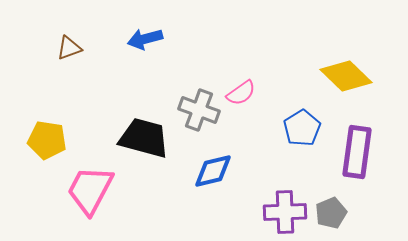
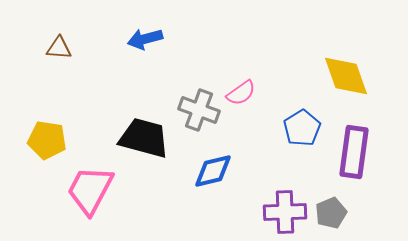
brown triangle: moved 10 px left; rotated 24 degrees clockwise
yellow diamond: rotated 27 degrees clockwise
purple rectangle: moved 3 px left
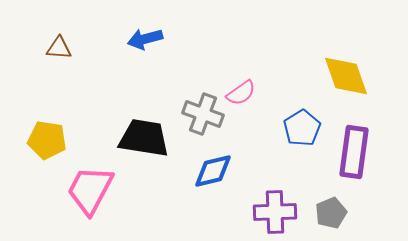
gray cross: moved 4 px right, 4 px down
black trapezoid: rotated 6 degrees counterclockwise
purple cross: moved 10 px left
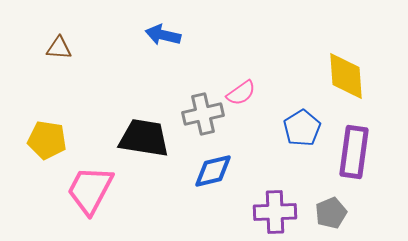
blue arrow: moved 18 px right, 4 px up; rotated 28 degrees clockwise
yellow diamond: rotated 15 degrees clockwise
gray cross: rotated 33 degrees counterclockwise
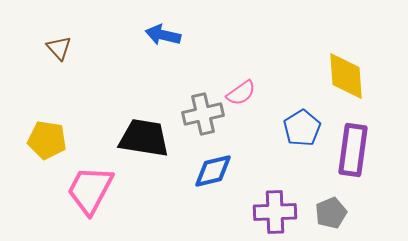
brown triangle: rotated 44 degrees clockwise
purple rectangle: moved 1 px left, 2 px up
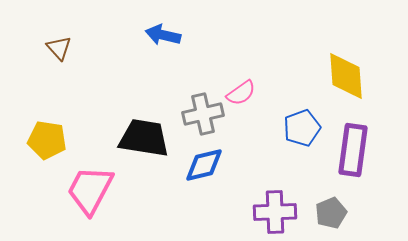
blue pentagon: rotated 12 degrees clockwise
blue diamond: moved 9 px left, 6 px up
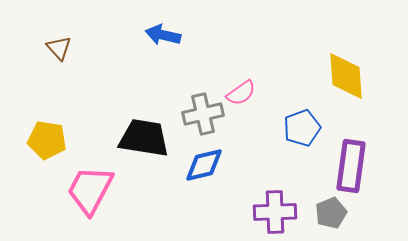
purple rectangle: moved 2 px left, 16 px down
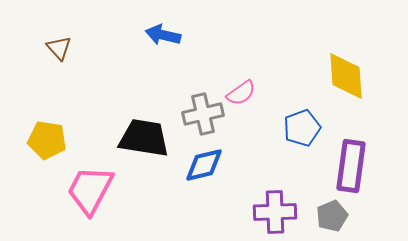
gray pentagon: moved 1 px right, 3 px down
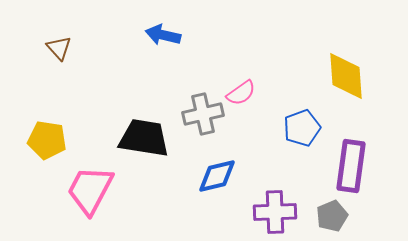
blue diamond: moved 13 px right, 11 px down
